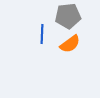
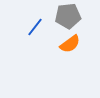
blue line: moved 7 px left, 7 px up; rotated 36 degrees clockwise
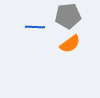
blue line: rotated 54 degrees clockwise
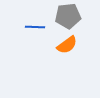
orange semicircle: moved 3 px left, 1 px down
